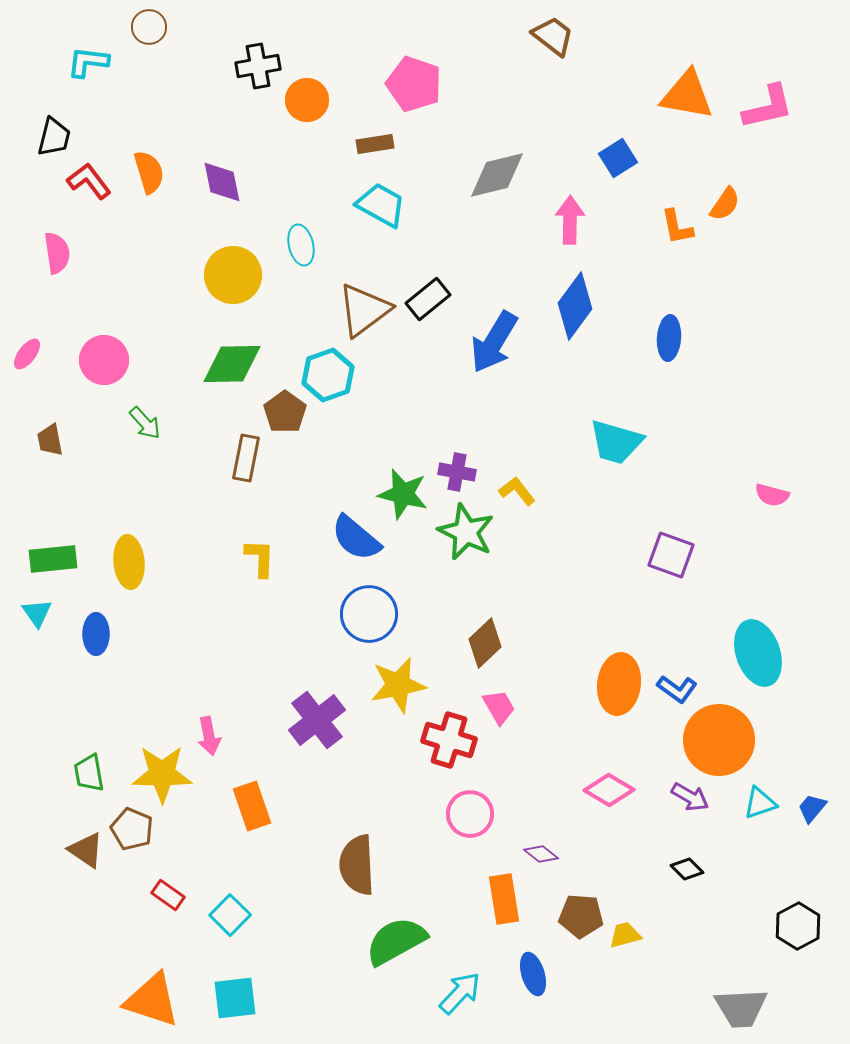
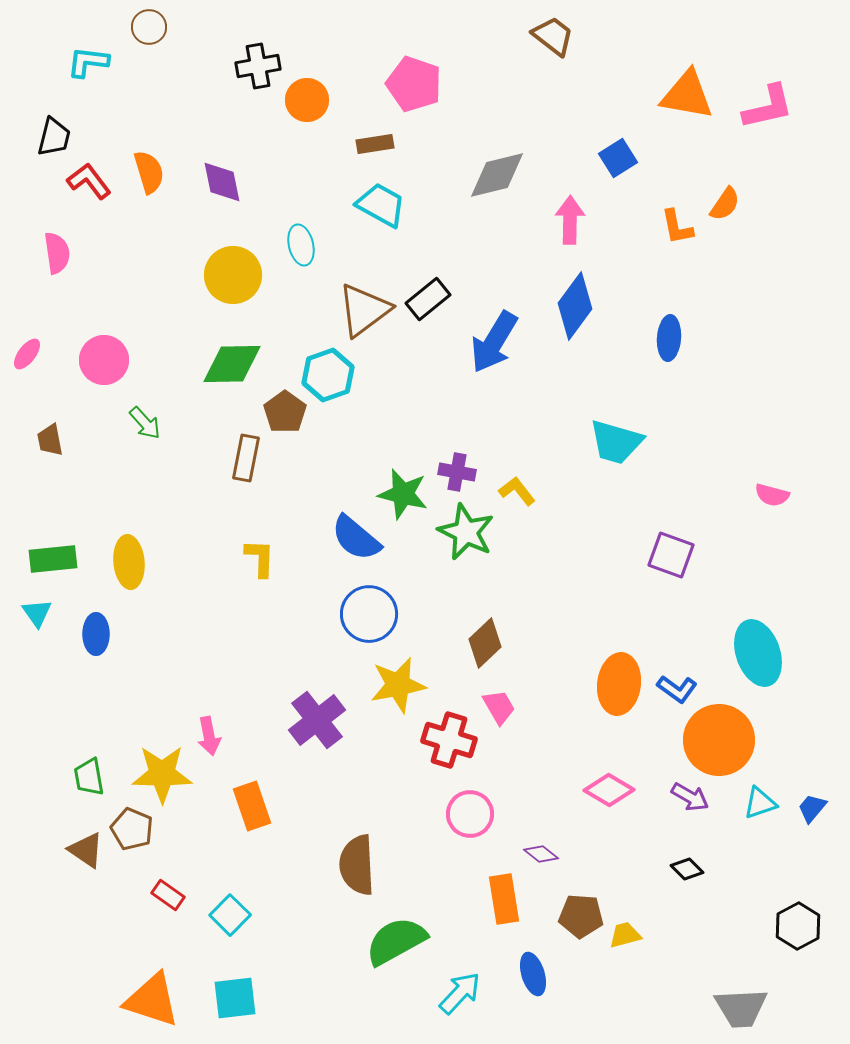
green trapezoid at (89, 773): moved 4 px down
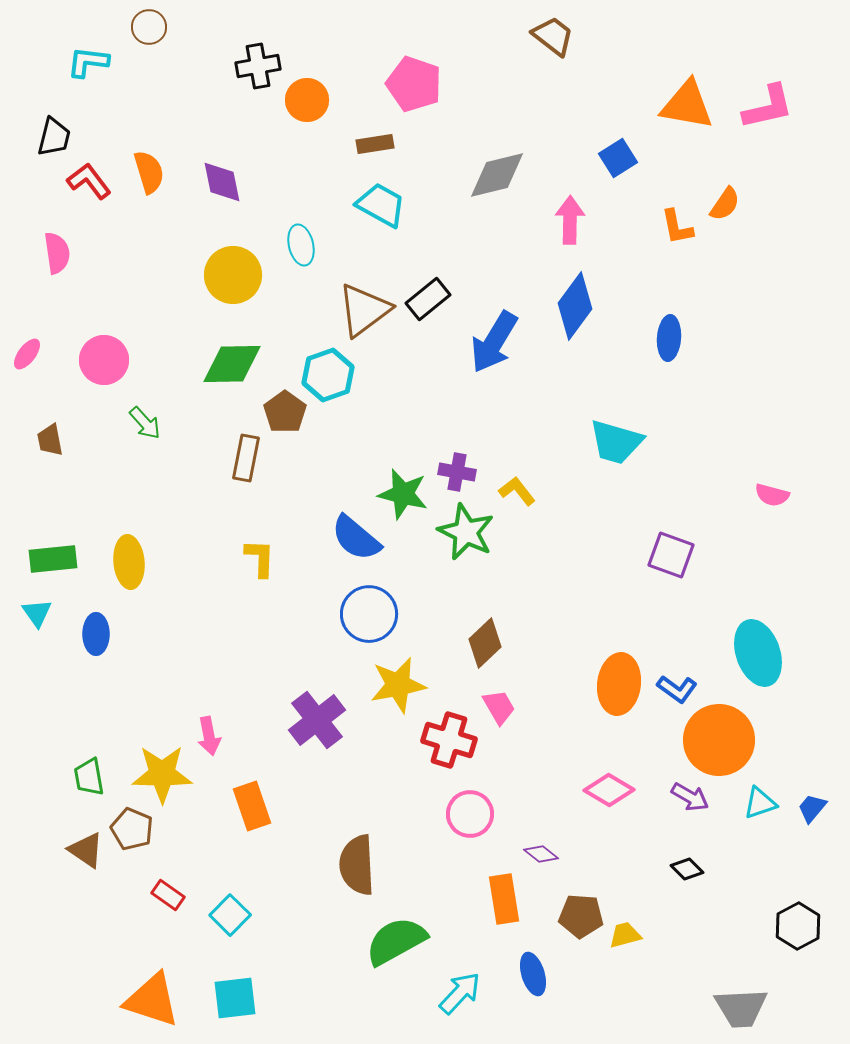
orange triangle at (687, 95): moved 10 px down
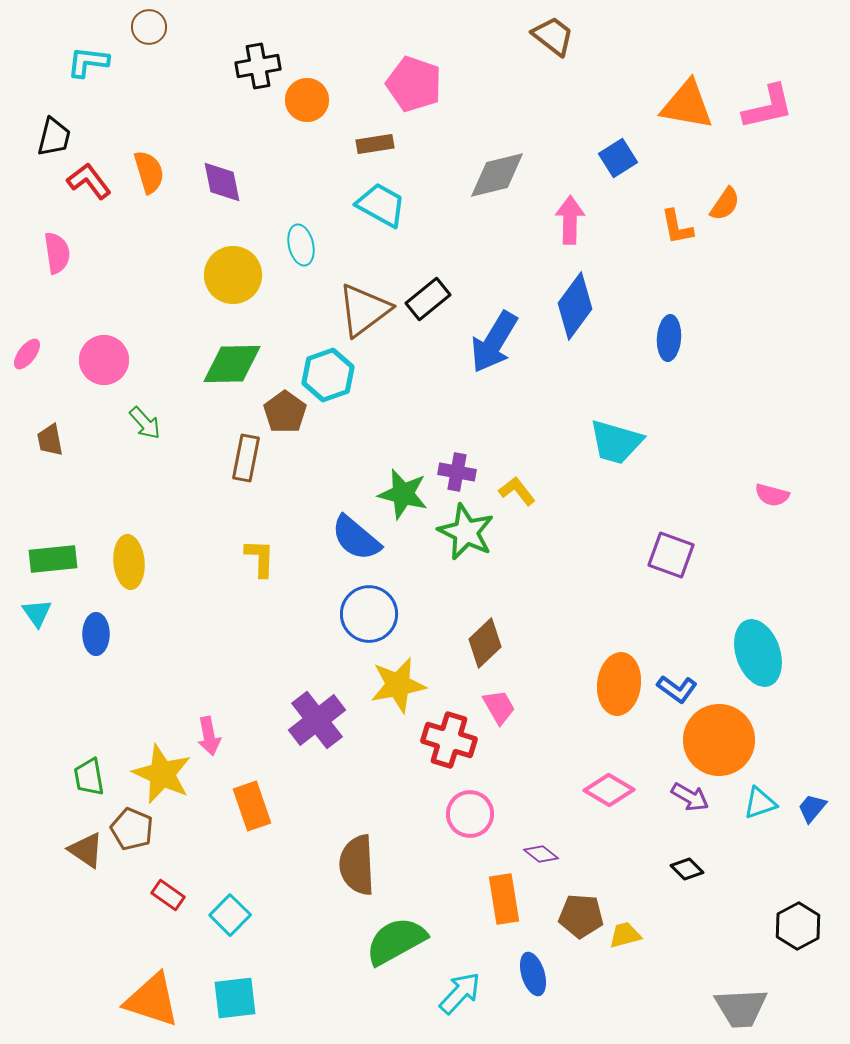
yellow star at (162, 774): rotated 24 degrees clockwise
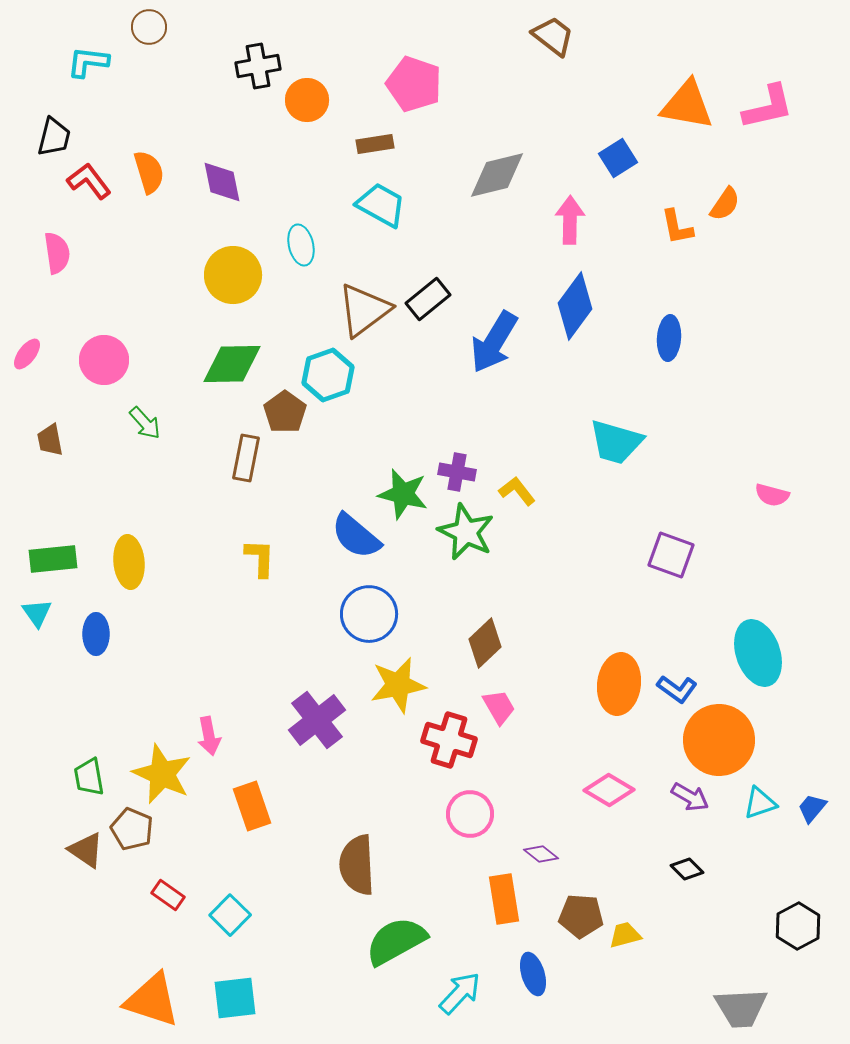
blue semicircle at (356, 538): moved 2 px up
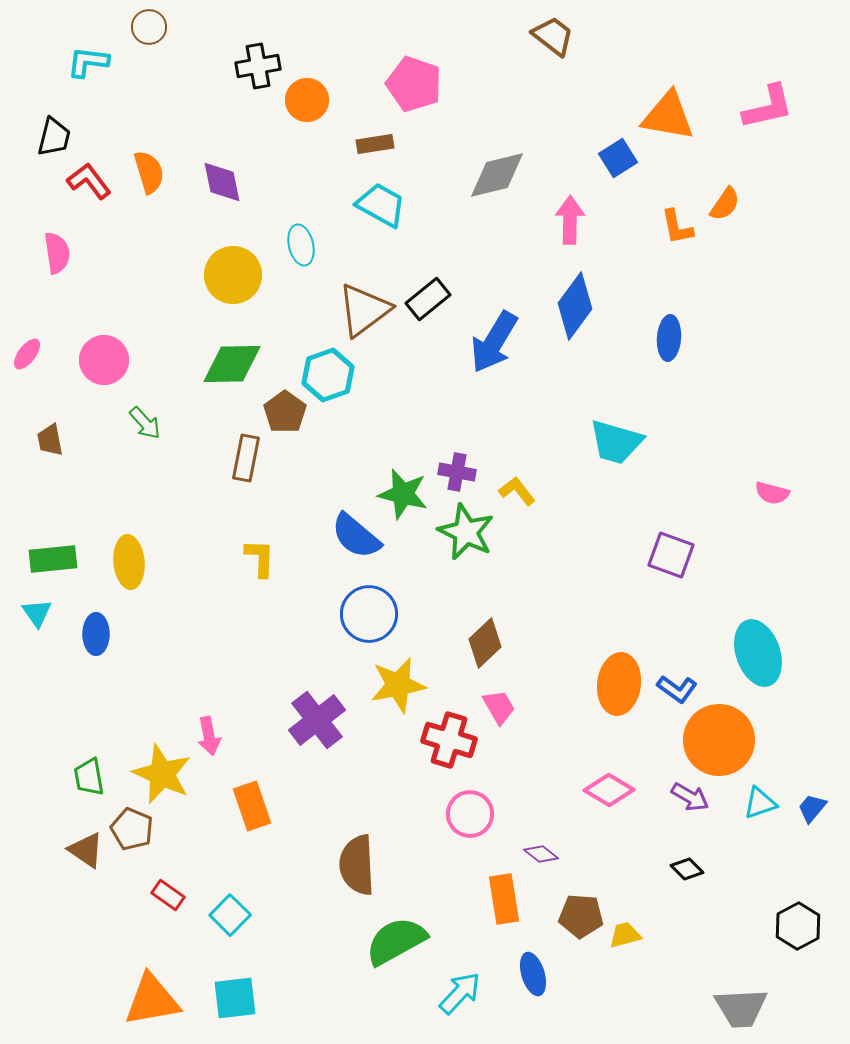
orange triangle at (687, 105): moved 19 px left, 11 px down
pink semicircle at (772, 495): moved 2 px up
orange triangle at (152, 1000): rotated 28 degrees counterclockwise
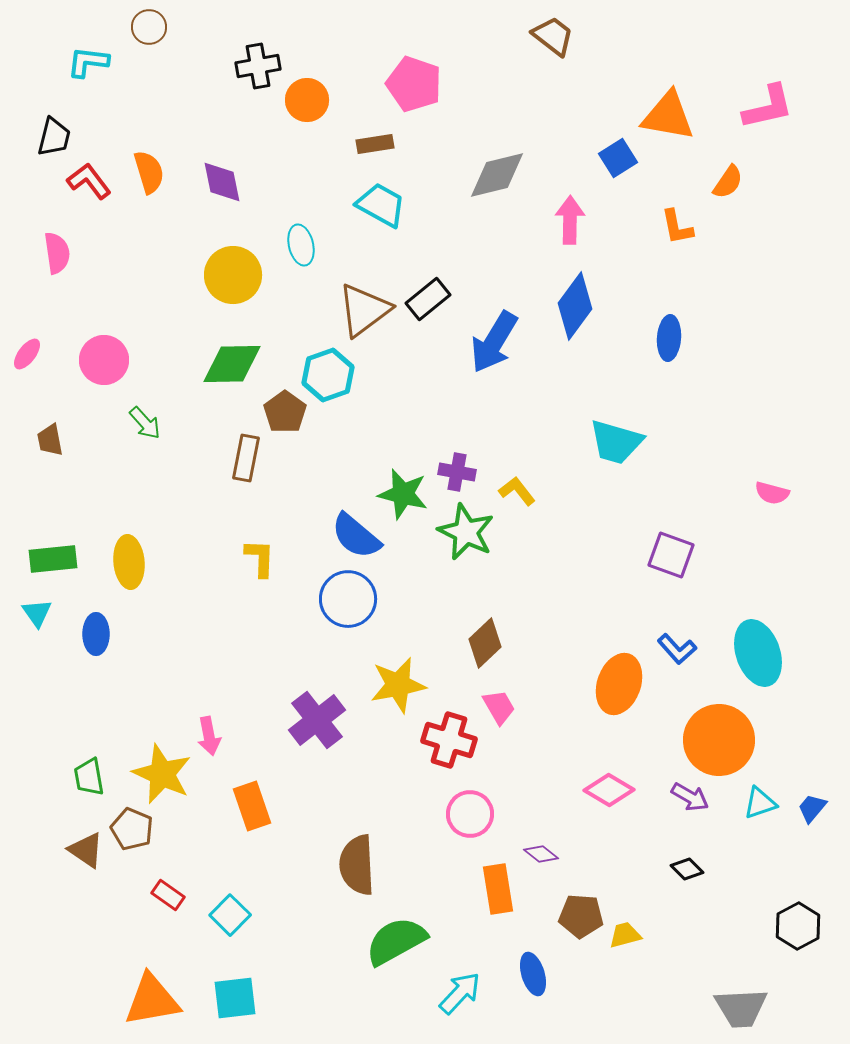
orange semicircle at (725, 204): moved 3 px right, 22 px up
blue circle at (369, 614): moved 21 px left, 15 px up
orange ellipse at (619, 684): rotated 12 degrees clockwise
blue L-shape at (677, 689): moved 40 px up; rotated 12 degrees clockwise
orange rectangle at (504, 899): moved 6 px left, 10 px up
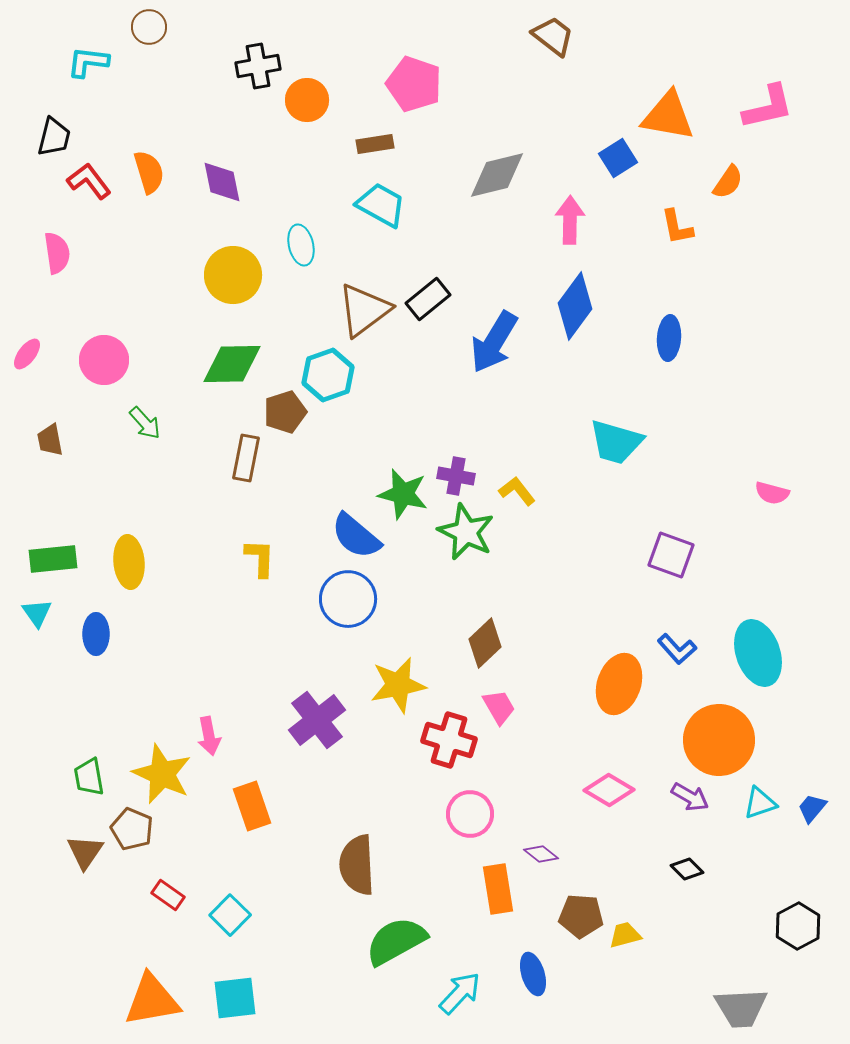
brown pentagon at (285, 412): rotated 18 degrees clockwise
purple cross at (457, 472): moved 1 px left, 4 px down
brown triangle at (86, 850): moved 1 px left, 2 px down; rotated 30 degrees clockwise
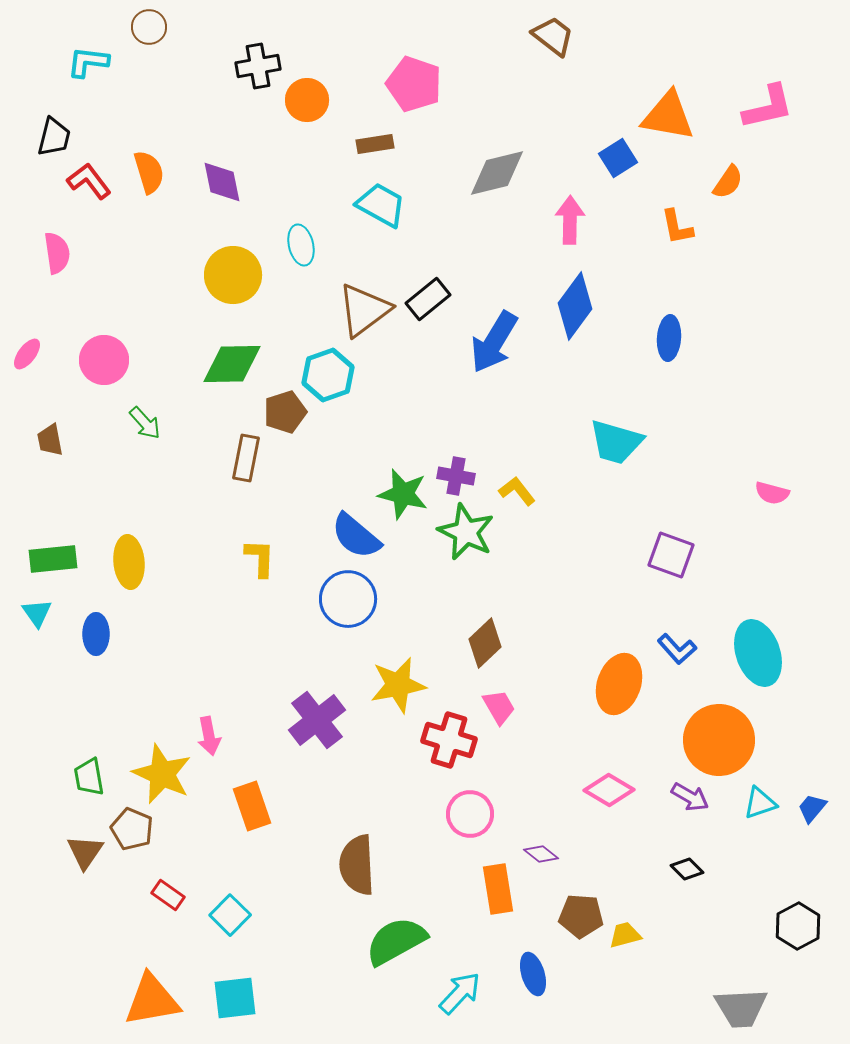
gray diamond at (497, 175): moved 2 px up
